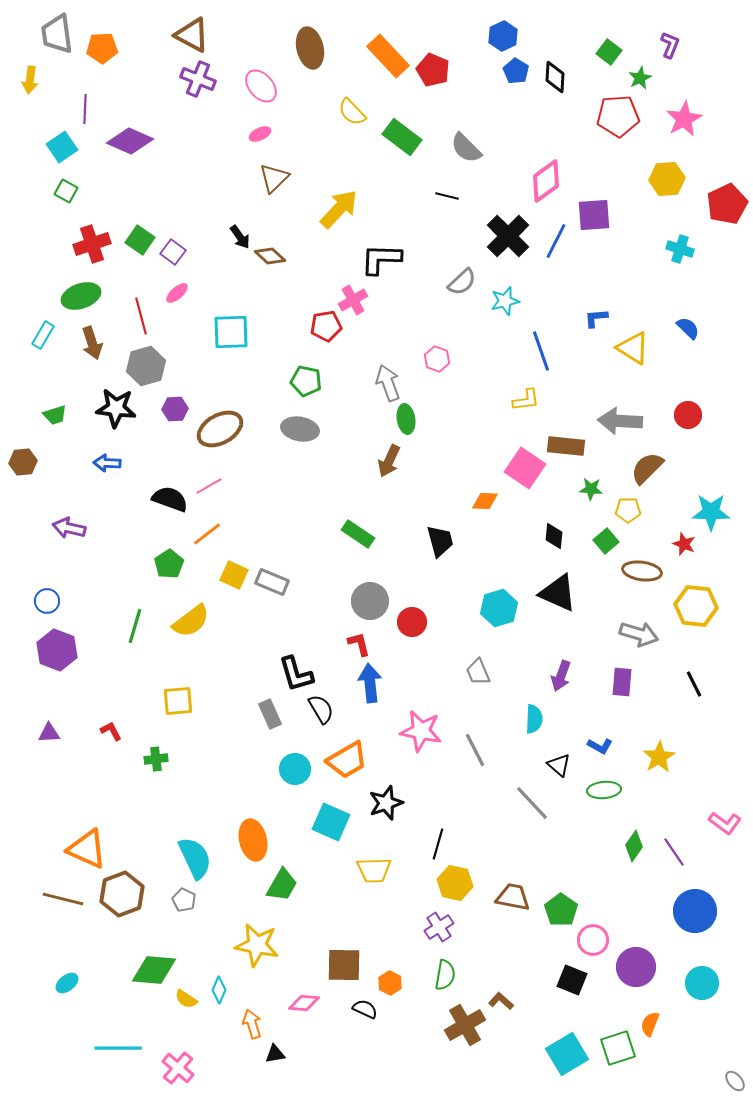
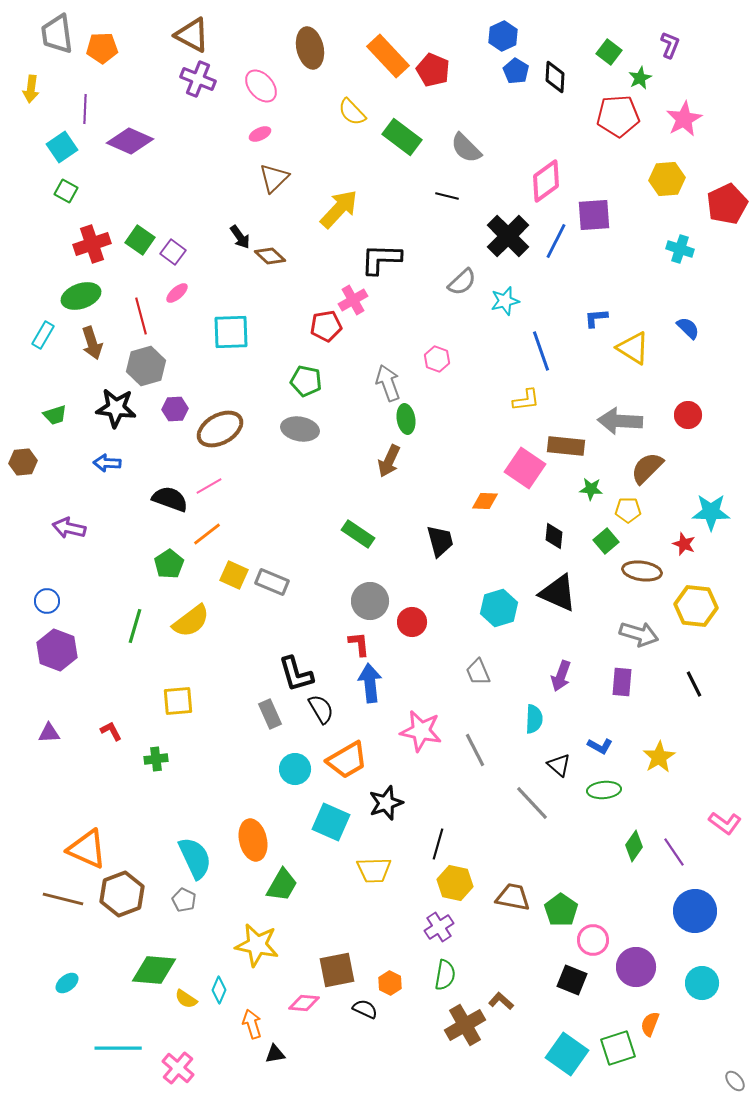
yellow arrow at (30, 80): moved 1 px right, 9 px down
red L-shape at (359, 644): rotated 8 degrees clockwise
brown square at (344, 965): moved 7 px left, 5 px down; rotated 12 degrees counterclockwise
cyan square at (567, 1054): rotated 24 degrees counterclockwise
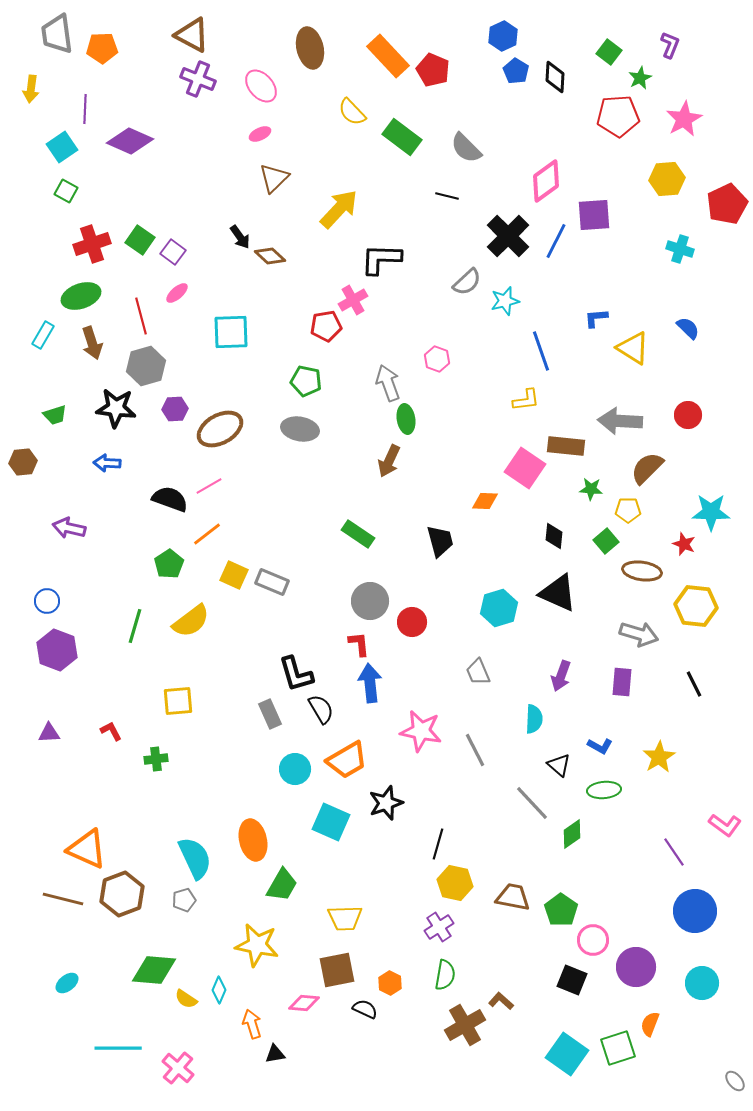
gray semicircle at (462, 282): moved 5 px right
pink L-shape at (725, 823): moved 2 px down
green diamond at (634, 846): moved 62 px left, 12 px up; rotated 20 degrees clockwise
yellow trapezoid at (374, 870): moved 29 px left, 48 px down
gray pentagon at (184, 900): rotated 30 degrees clockwise
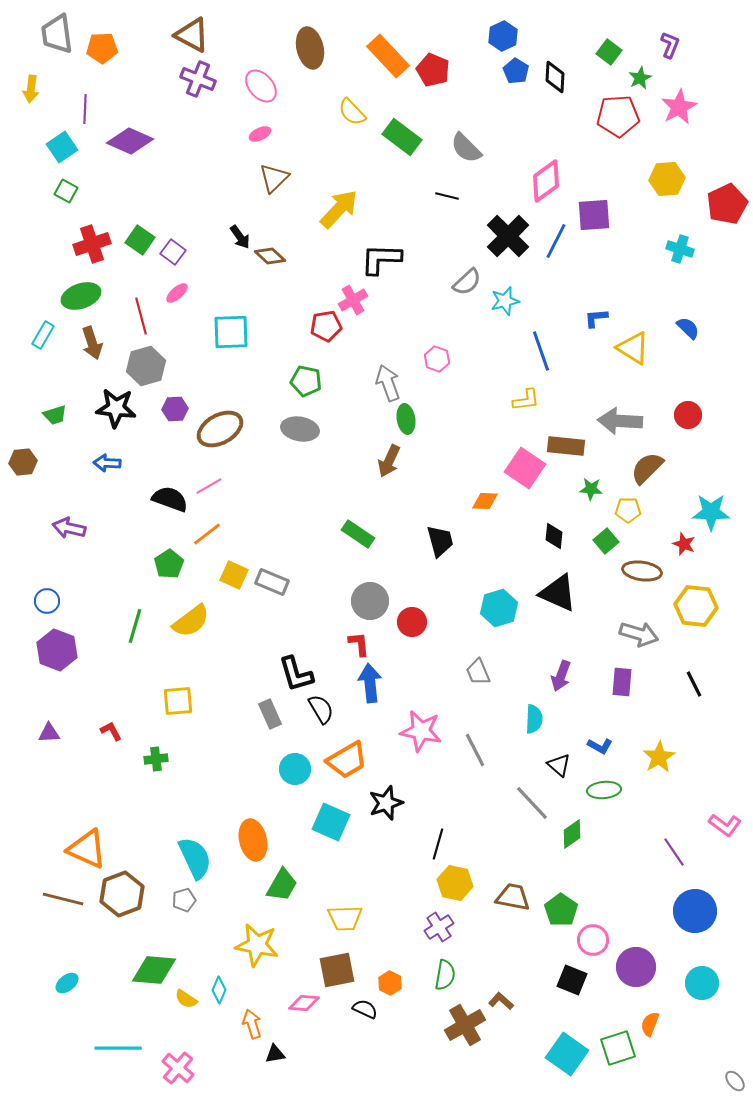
pink star at (684, 119): moved 5 px left, 12 px up
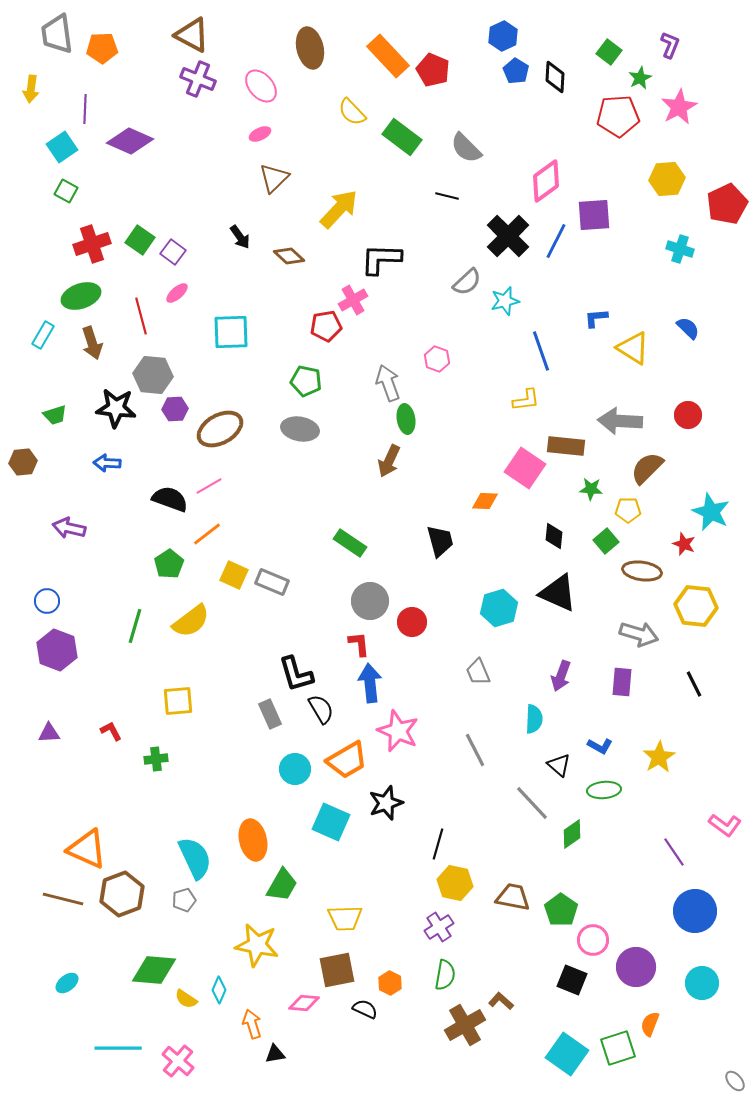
brown diamond at (270, 256): moved 19 px right
gray hexagon at (146, 366): moved 7 px right, 9 px down; rotated 21 degrees clockwise
cyan star at (711, 512): rotated 24 degrees clockwise
green rectangle at (358, 534): moved 8 px left, 9 px down
pink star at (421, 731): moved 23 px left; rotated 12 degrees clockwise
pink cross at (178, 1068): moved 7 px up
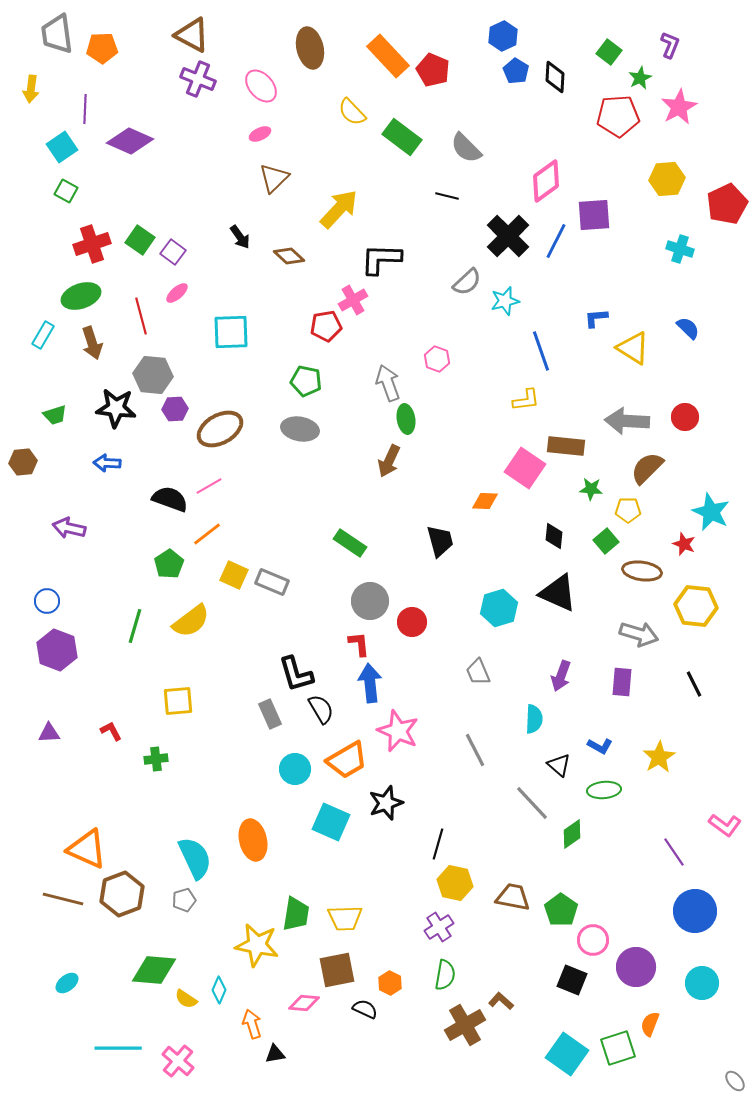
red circle at (688, 415): moved 3 px left, 2 px down
gray arrow at (620, 421): moved 7 px right
green trapezoid at (282, 885): moved 14 px right, 29 px down; rotated 21 degrees counterclockwise
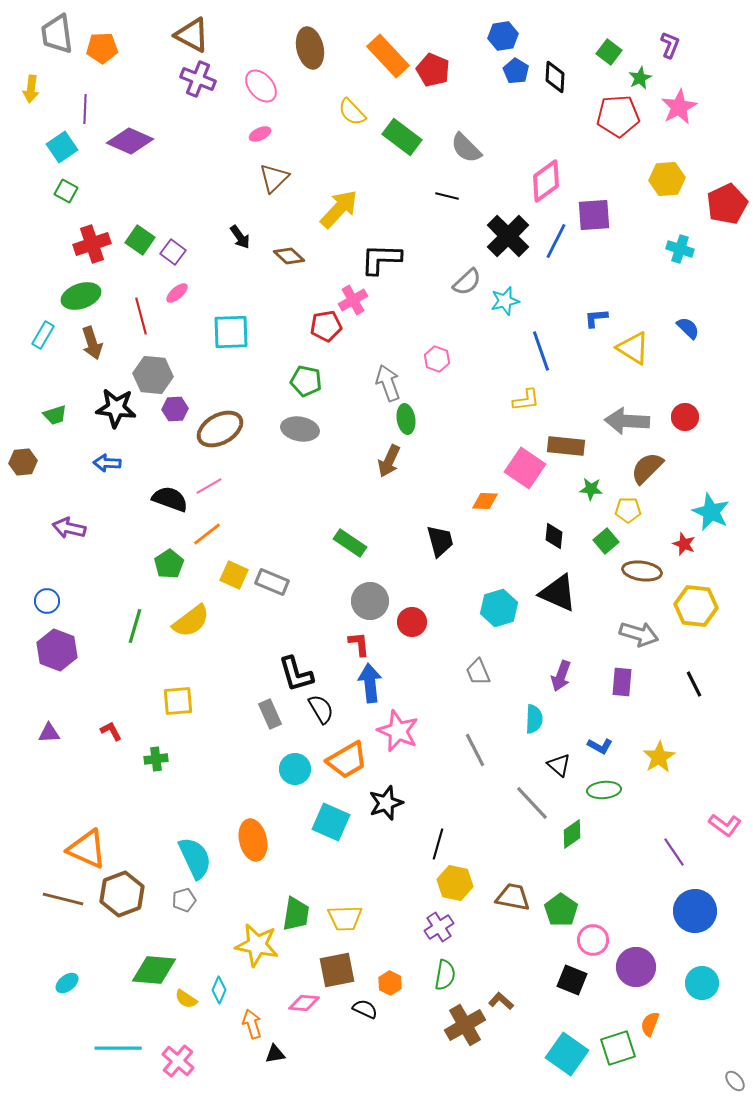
blue hexagon at (503, 36): rotated 16 degrees clockwise
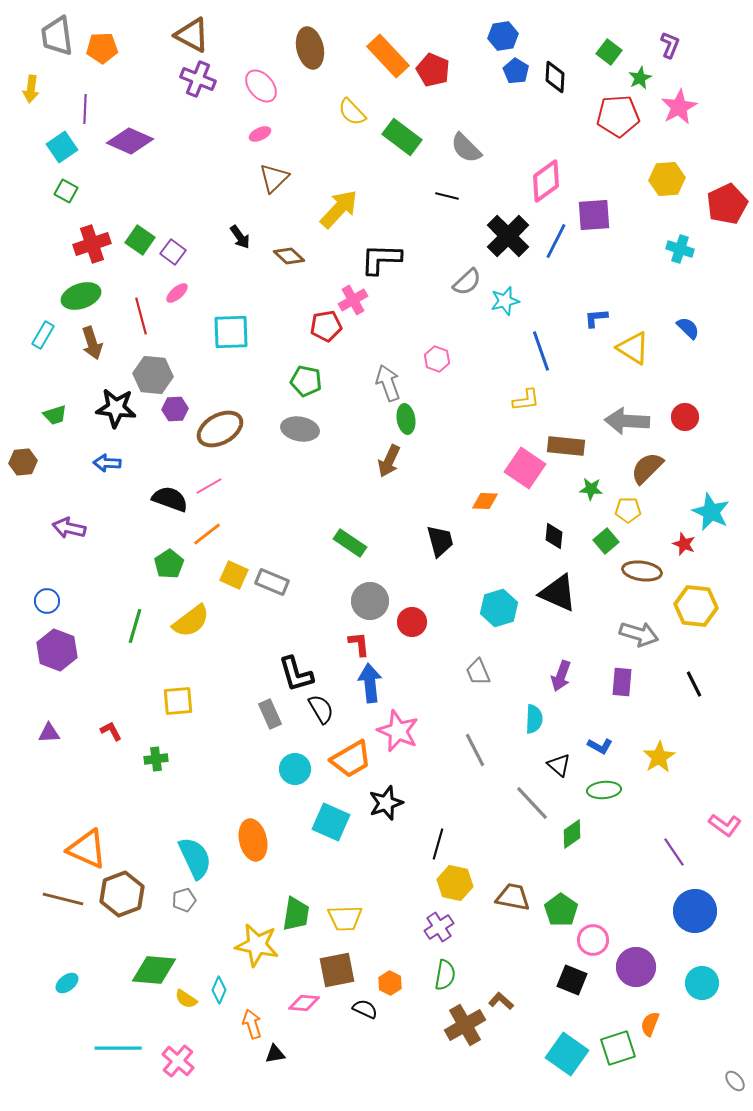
gray trapezoid at (57, 34): moved 2 px down
orange trapezoid at (347, 760): moved 4 px right, 1 px up
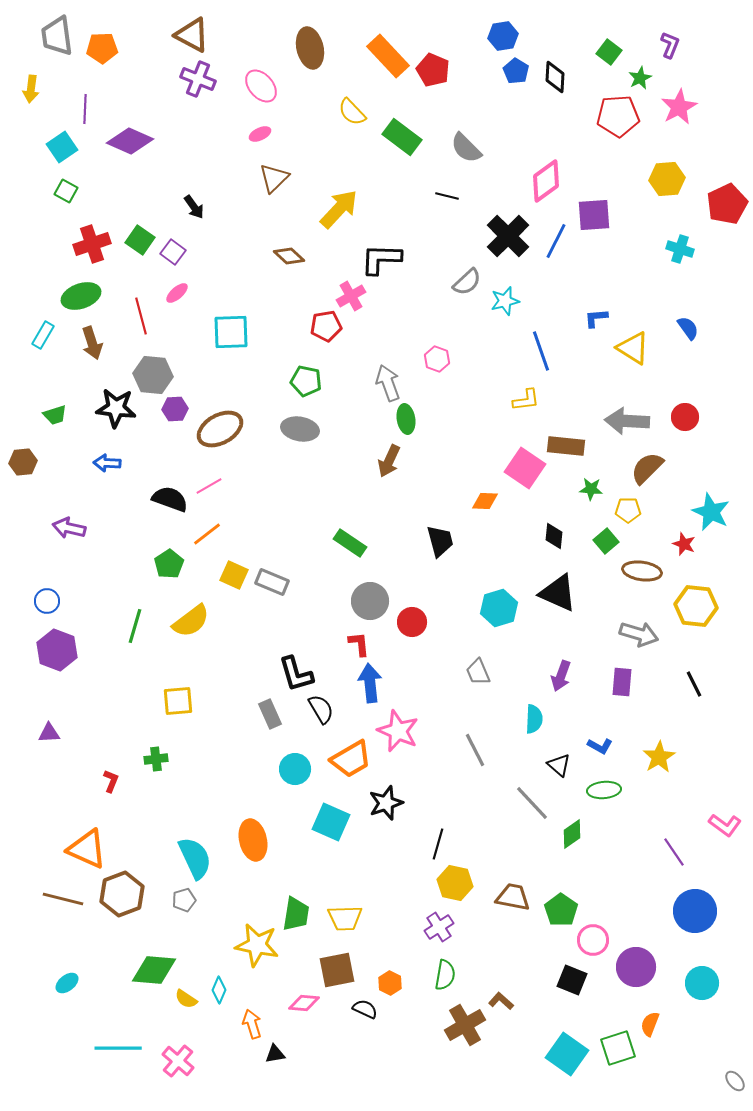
black arrow at (240, 237): moved 46 px left, 30 px up
pink cross at (353, 300): moved 2 px left, 4 px up
blue semicircle at (688, 328): rotated 10 degrees clockwise
red L-shape at (111, 731): moved 50 px down; rotated 50 degrees clockwise
